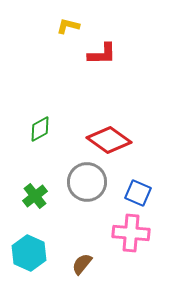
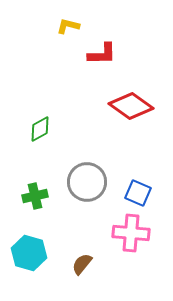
red diamond: moved 22 px right, 34 px up
green cross: rotated 25 degrees clockwise
cyan hexagon: rotated 8 degrees counterclockwise
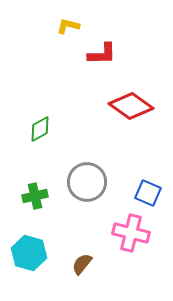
blue square: moved 10 px right
pink cross: rotated 9 degrees clockwise
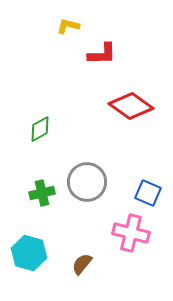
green cross: moved 7 px right, 3 px up
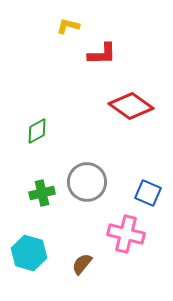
green diamond: moved 3 px left, 2 px down
pink cross: moved 5 px left, 1 px down
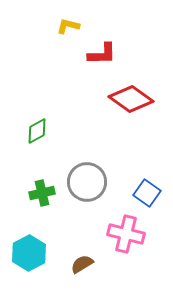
red diamond: moved 7 px up
blue square: moved 1 px left; rotated 12 degrees clockwise
cyan hexagon: rotated 16 degrees clockwise
brown semicircle: rotated 20 degrees clockwise
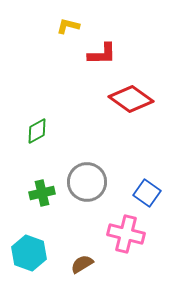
cyan hexagon: rotated 12 degrees counterclockwise
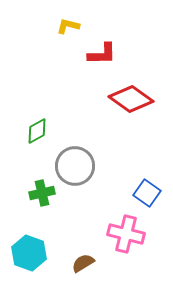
gray circle: moved 12 px left, 16 px up
brown semicircle: moved 1 px right, 1 px up
